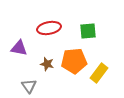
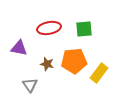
green square: moved 4 px left, 2 px up
gray triangle: moved 1 px right, 1 px up
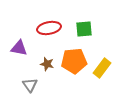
yellow rectangle: moved 3 px right, 5 px up
